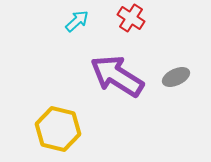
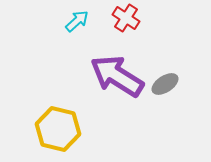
red cross: moved 5 px left
gray ellipse: moved 11 px left, 7 px down; rotated 8 degrees counterclockwise
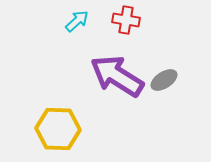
red cross: moved 2 px down; rotated 24 degrees counterclockwise
gray ellipse: moved 1 px left, 4 px up
yellow hexagon: rotated 12 degrees counterclockwise
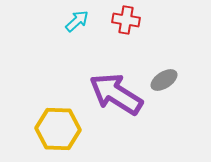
purple arrow: moved 1 px left, 18 px down
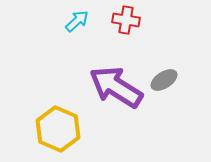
purple arrow: moved 7 px up
yellow hexagon: rotated 21 degrees clockwise
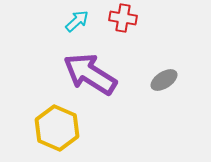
red cross: moved 3 px left, 2 px up
purple arrow: moved 26 px left, 13 px up
yellow hexagon: moved 1 px left, 1 px up
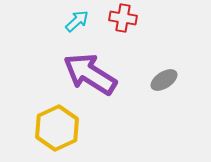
yellow hexagon: rotated 12 degrees clockwise
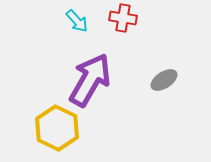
cyan arrow: rotated 90 degrees clockwise
purple arrow: moved 6 px down; rotated 88 degrees clockwise
yellow hexagon: rotated 9 degrees counterclockwise
